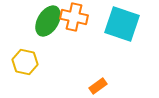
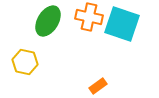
orange cross: moved 15 px right
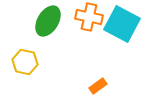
cyan square: rotated 9 degrees clockwise
